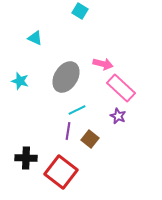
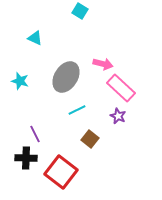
purple line: moved 33 px left, 3 px down; rotated 36 degrees counterclockwise
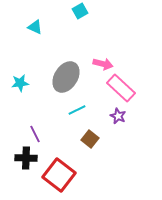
cyan square: rotated 28 degrees clockwise
cyan triangle: moved 11 px up
cyan star: moved 2 px down; rotated 24 degrees counterclockwise
red square: moved 2 px left, 3 px down
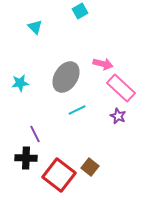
cyan triangle: rotated 21 degrees clockwise
brown square: moved 28 px down
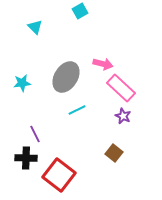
cyan star: moved 2 px right
purple star: moved 5 px right
brown square: moved 24 px right, 14 px up
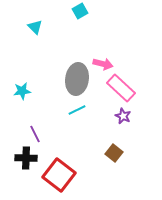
gray ellipse: moved 11 px right, 2 px down; rotated 24 degrees counterclockwise
cyan star: moved 8 px down
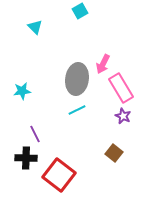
pink arrow: rotated 102 degrees clockwise
pink rectangle: rotated 16 degrees clockwise
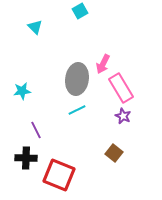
purple line: moved 1 px right, 4 px up
red square: rotated 16 degrees counterclockwise
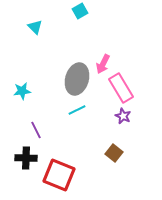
gray ellipse: rotated 8 degrees clockwise
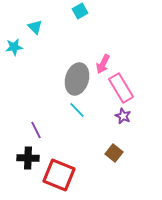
cyan star: moved 8 px left, 44 px up
cyan line: rotated 72 degrees clockwise
black cross: moved 2 px right
